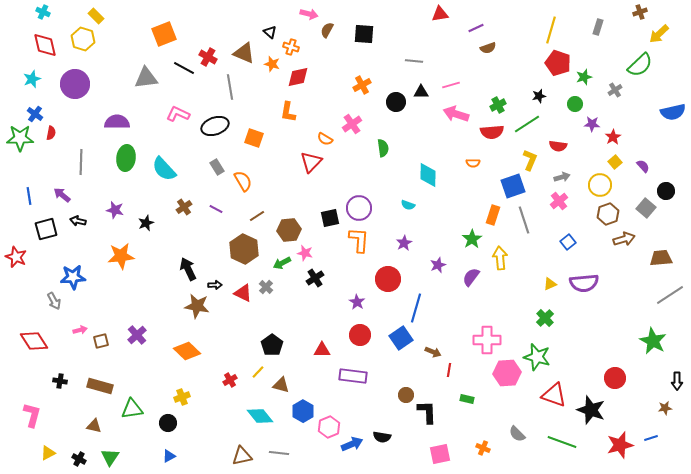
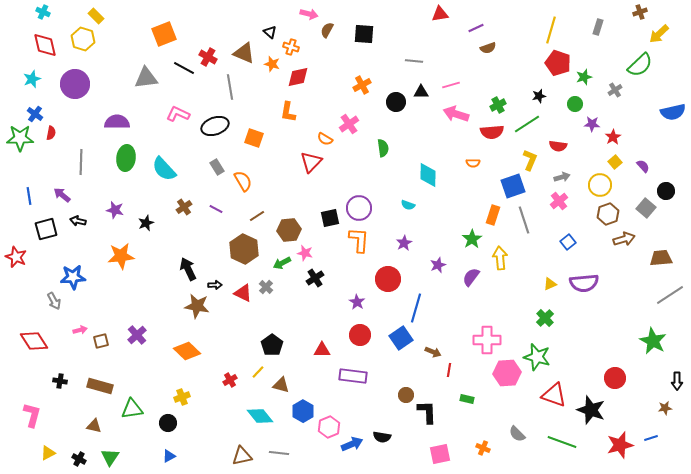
pink cross at (352, 124): moved 3 px left
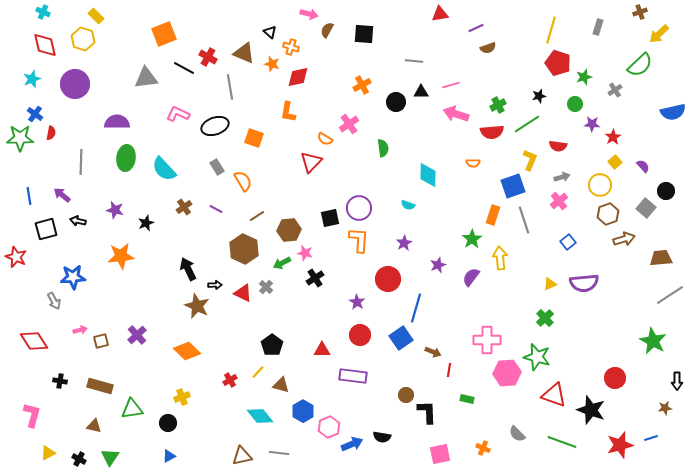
brown star at (197, 306): rotated 15 degrees clockwise
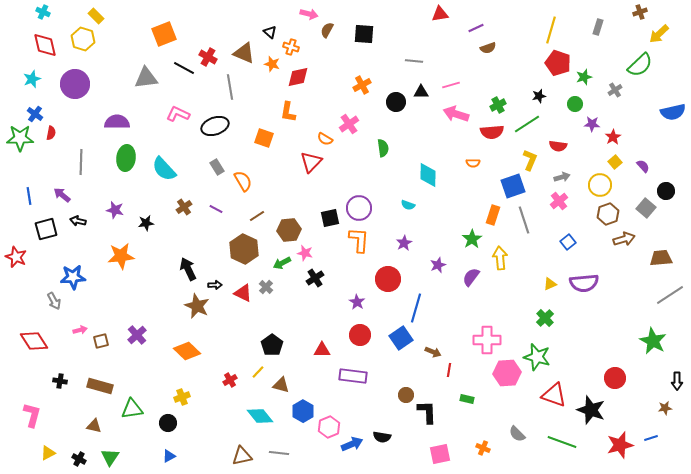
orange square at (254, 138): moved 10 px right
black star at (146, 223): rotated 14 degrees clockwise
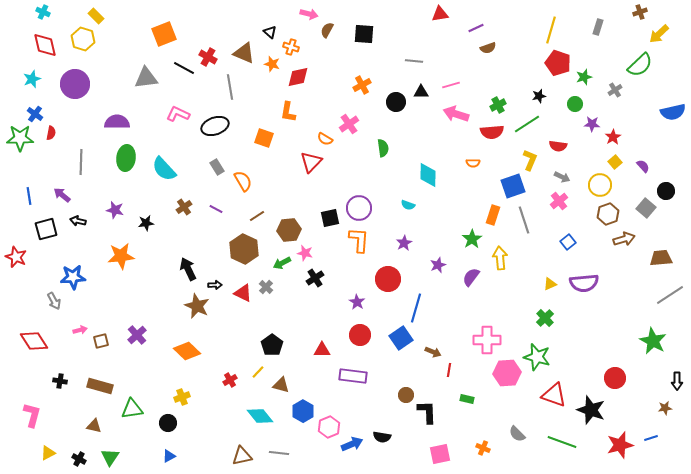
gray arrow at (562, 177): rotated 42 degrees clockwise
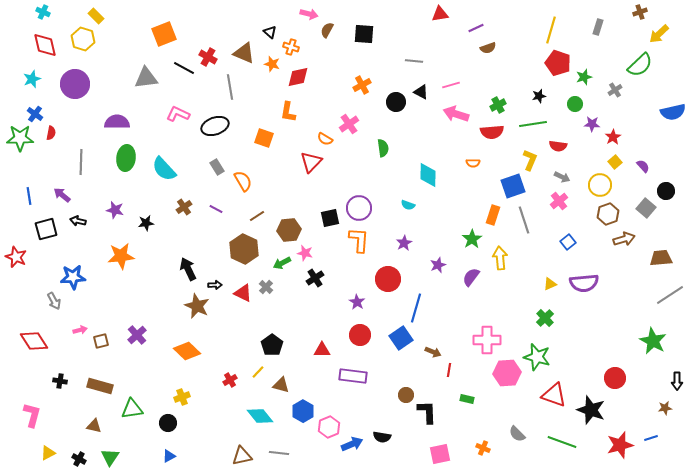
black triangle at (421, 92): rotated 28 degrees clockwise
green line at (527, 124): moved 6 px right; rotated 24 degrees clockwise
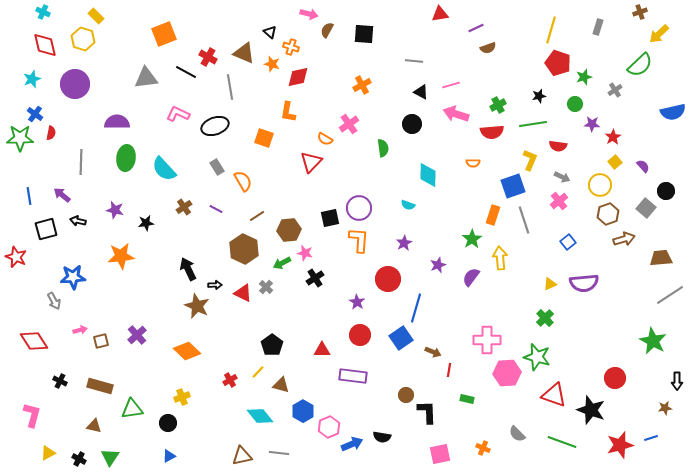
black line at (184, 68): moved 2 px right, 4 px down
black circle at (396, 102): moved 16 px right, 22 px down
black cross at (60, 381): rotated 16 degrees clockwise
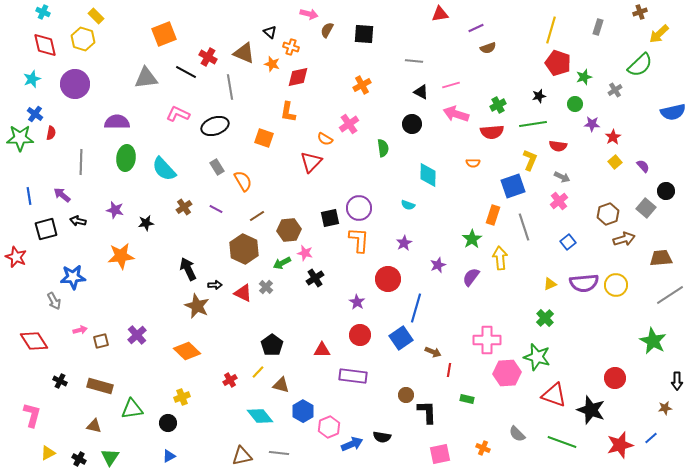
yellow circle at (600, 185): moved 16 px right, 100 px down
gray line at (524, 220): moved 7 px down
blue line at (651, 438): rotated 24 degrees counterclockwise
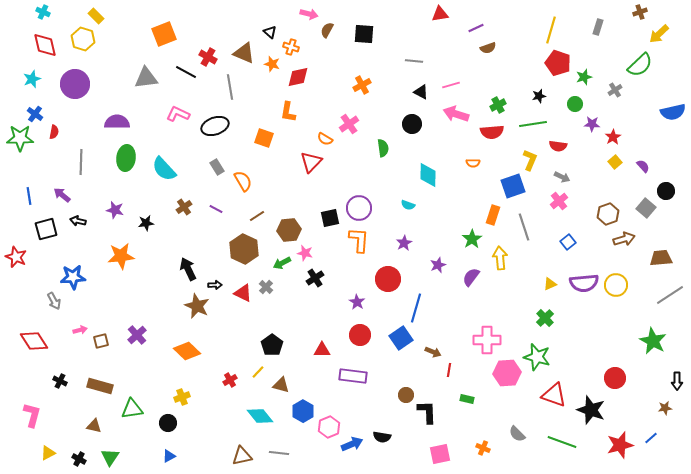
red semicircle at (51, 133): moved 3 px right, 1 px up
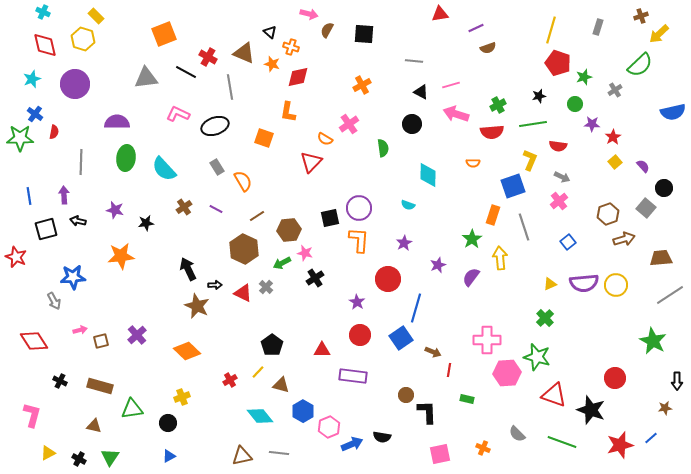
brown cross at (640, 12): moved 1 px right, 4 px down
black circle at (666, 191): moved 2 px left, 3 px up
purple arrow at (62, 195): moved 2 px right; rotated 48 degrees clockwise
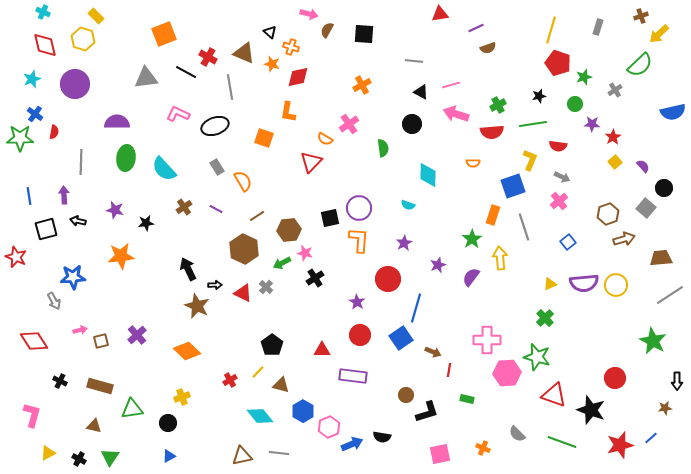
black L-shape at (427, 412): rotated 75 degrees clockwise
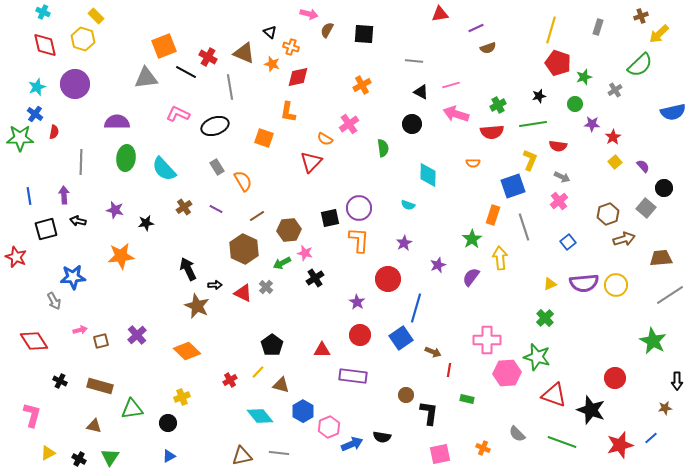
orange square at (164, 34): moved 12 px down
cyan star at (32, 79): moved 5 px right, 8 px down
black L-shape at (427, 412): moved 2 px right, 1 px down; rotated 65 degrees counterclockwise
